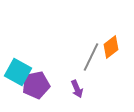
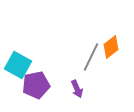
cyan square: moved 7 px up
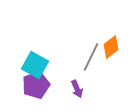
cyan square: moved 17 px right
purple pentagon: rotated 8 degrees counterclockwise
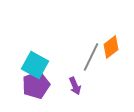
purple arrow: moved 2 px left, 3 px up
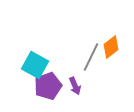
purple pentagon: moved 12 px right, 1 px down
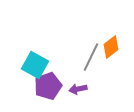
purple arrow: moved 3 px right, 3 px down; rotated 102 degrees clockwise
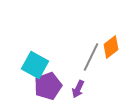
purple arrow: rotated 54 degrees counterclockwise
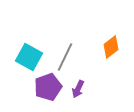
gray line: moved 26 px left
cyan square: moved 6 px left, 8 px up
purple pentagon: moved 1 px down
